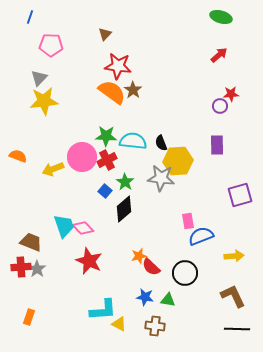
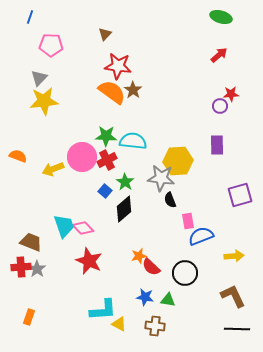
black semicircle at (161, 143): moved 9 px right, 57 px down
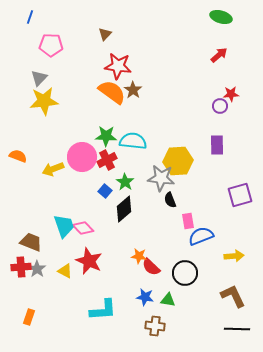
orange star at (139, 256): rotated 21 degrees clockwise
yellow triangle at (119, 324): moved 54 px left, 53 px up
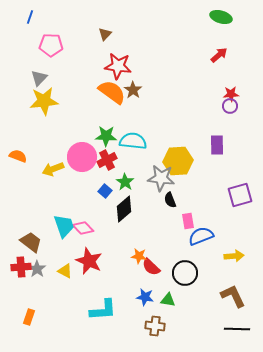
purple circle at (220, 106): moved 10 px right
brown trapezoid at (31, 242): rotated 15 degrees clockwise
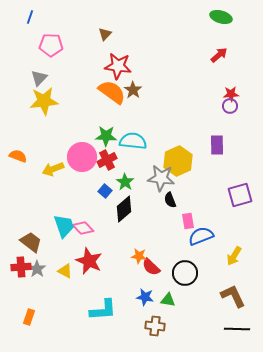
yellow hexagon at (178, 161): rotated 20 degrees counterclockwise
yellow arrow at (234, 256): rotated 126 degrees clockwise
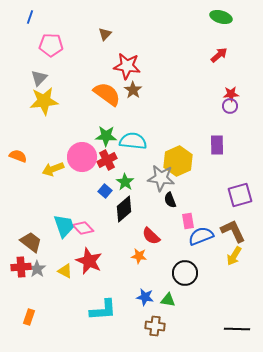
red star at (118, 66): moved 9 px right
orange semicircle at (112, 92): moved 5 px left, 2 px down
red semicircle at (151, 267): moved 31 px up
brown L-shape at (233, 296): moved 65 px up
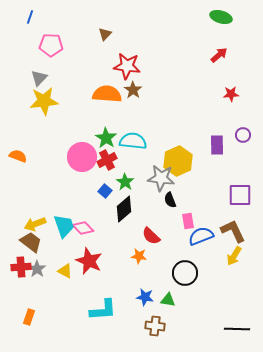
orange semicircle at (107, 94): rotated 32 degrees counterclockwise
purple circle at (230, 106): moved 13 px right, 29 px down
green star at (106, 136): moved 2 px down; rotated 30 degrees clockwise
yellow arrow at (53, 169): moved 18 px left, 55 px down
purple square at (240, 195): rotated 15 degrees clockwise
